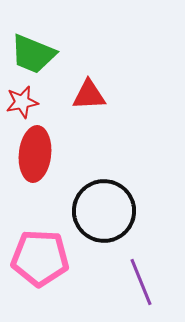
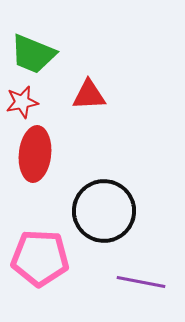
purple line: rotated 57 degrees counterclockwise
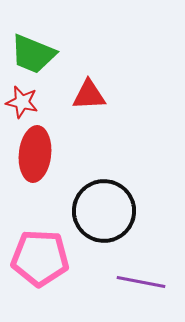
red star: rotated 24 degrees clockwise
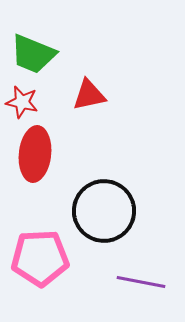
red triangle: rotated 9 degrees counterclockwise
pink pentagon: rotated 6 degrees counterclockwise
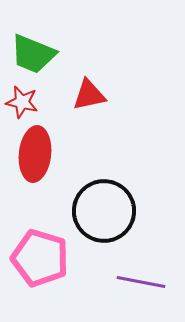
pink pentagon: rotated 20 degrees clockwise
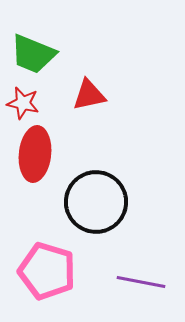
red star: moved 1 px right, 1 px down
black circle: moved 8 px left, 9 px up
pink pentagon: moved 7 px right, 13 px down
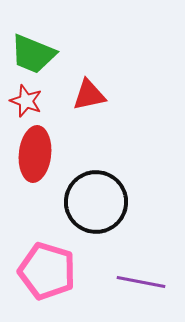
red star: moved 3 px right, 2 px up; rotated 8 degrees clockwise
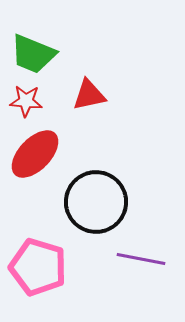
red star: rotated 16 degrees counterclockwise
red ellipse: rotated 38 degrees clockwise
pink pentagon: moved 9 px left, 4 px up
purple line: moved 23 px up
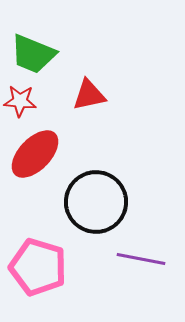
red star: moved 6 px left
